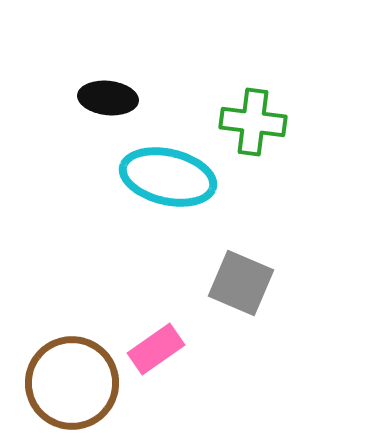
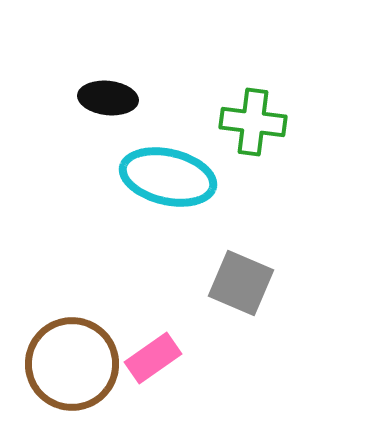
pink rectangle: moved 3 px left, 9 px down
brown circle: moved 19 px up
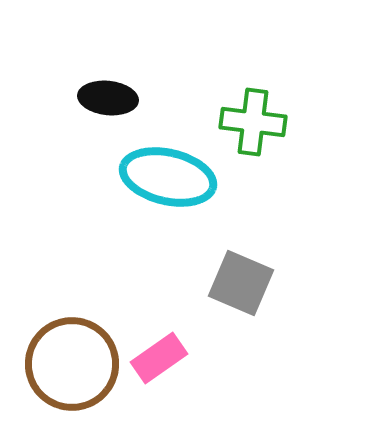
pink rectangle: moved 6 px right
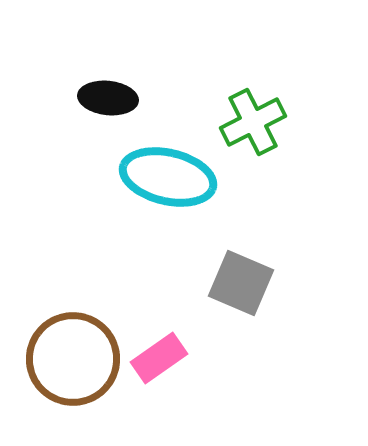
green cross: rotated 34 degrees counterclockwise
brown circle: moved 1 px right, 5 px up
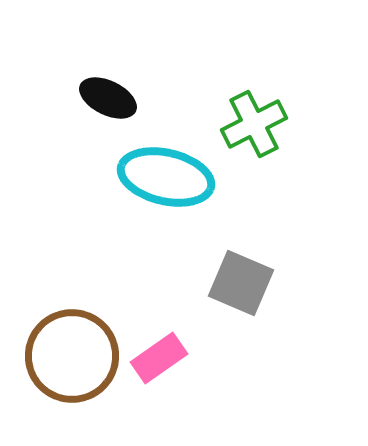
black ellipse: rotated 20 degrees clockwise
green cross: moved 1 px right, 2 px down
cyan ellipse: moved 2 px left
brown circle: moved 1 px left, 3 px up
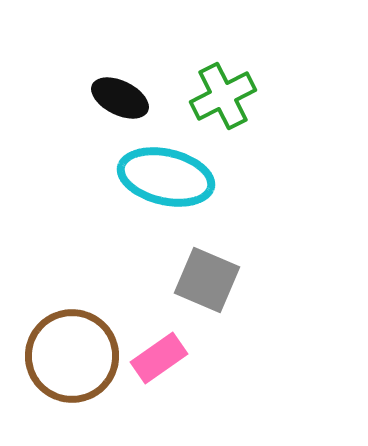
black ellipse: moved 12 px right
green cross: moved 31 px left, 28 px up
gray square: moved 34 px left, 3 px up
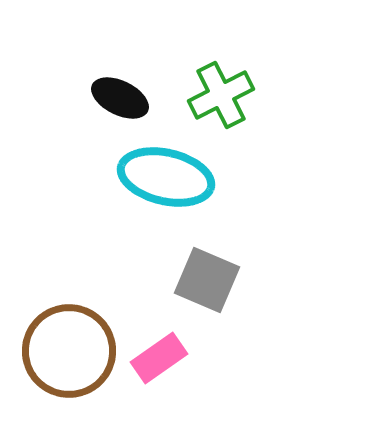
green cross: moved 2 px left, 1 px up
brown circle: moved 3 px left, 5 px up
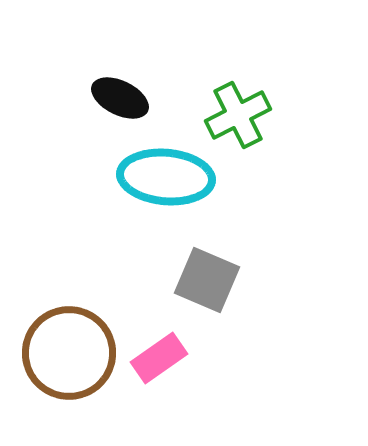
green cross: moved 17 px right, 20 px down
cyan ellipse: rotated 8 degrees counterclockwise
brown circle: moved 2 px down
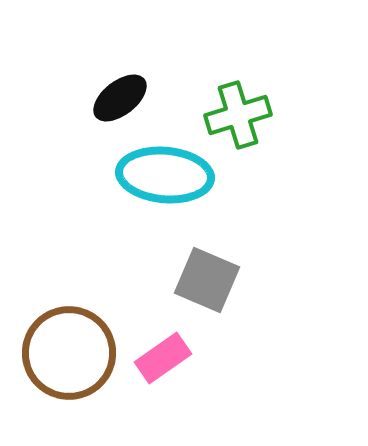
black ellipse: rotated 64 degrees counterclockwise
green cross: rotated 10 degrees clockwise
cyan ellipse: moved 1 px left, 2 px up
pink rectangle: moved 4 px right
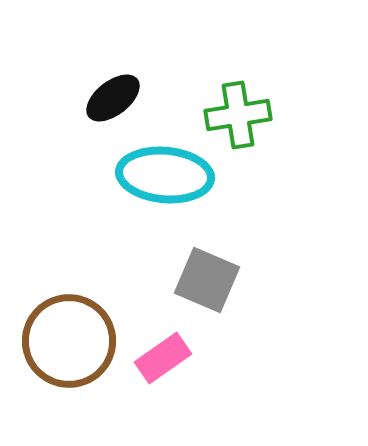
black ellipse: moved 7 px left
green cross: rotated 8 degrees clockwise
brown circle: moved 12 px up
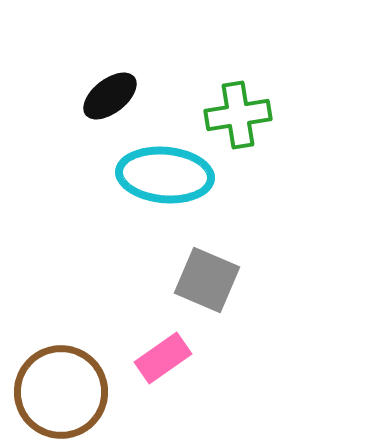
black ellipse: moved 3 px left, 2 px up
brown circle: moved 8 px left, 51 px down
